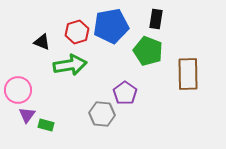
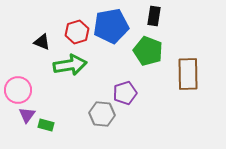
black rectangle: moved 2 px left, 3 px up
purple pentagon: rotated 20 degrees clockwise
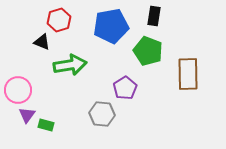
red hexagon: moved 18 px left, 12 px up
purple pentagon: moved 5 px up; rotated 15 degrees counterclockwise
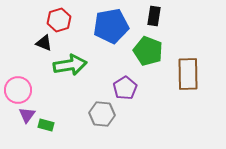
black triangle: moved 2 px right, 1 px down
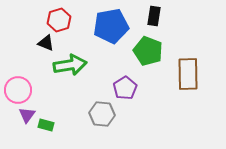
black triangle: moved 2 px right
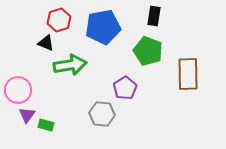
blue pentagon: moved 8 px left, 1 px down
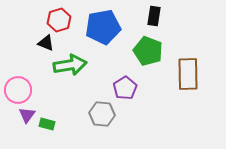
green rectangle: moved 1 px right, 1 px up
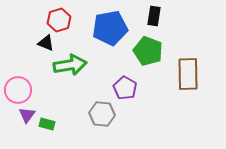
blue pentagon: moved 7 px right, 1 px down
purple pentagon: rotated 10 degrees counterclockwise
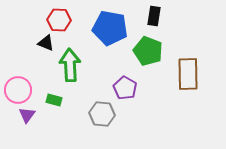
red hexagon: rotated 20 degrees clockwise
blue pentagon: rotated 20 degrees clockwise
green arrow: rotated 84 degrees counterclockwise
green rectangle: moved 7 px right, 24 px up
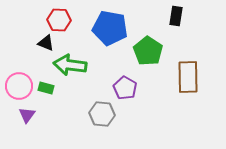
black rectangle: moved 22 px right
green pentagon: rotated 12 degrees clockwise
green arrow: rotated 80 degrees counterclockwise
brown rectangle: moved 3 px down
pink circle: moved 1 px right, 4 px up
green rectangle: moved 8 px left, 12 px up
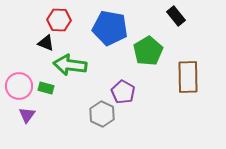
black rectangle: rotated 48 degrees counterclockwise
green pentagon: rotated 8 degrees clockwise
purple pentagon: moved 2 px left, 4 px down
gray hexagon: rotated 20 degrees clockwise
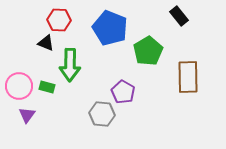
black rectangle: moved 3 px right
blue pentagon: rotated 12 degrees clockwise
green arrow: rotated 96 degrees counterclockwise
green rectangle: moved 1 px right, 1 px up
gray hexagon: rotated 20 degrees counterclockwise
